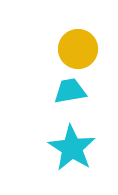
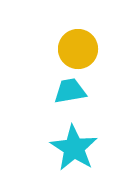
cyan star: moved 2 px right
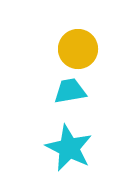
cyan star: moved 5 px left; rotated 6 degrees counterclockwise
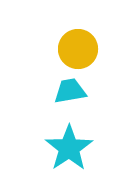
cyan star: rotated 12 degrees clockwise
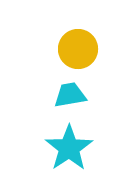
cyan trapezoid: moved 4 px down
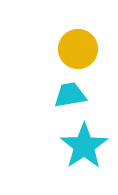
cyan star: moved 15 px right, 2 px up
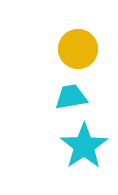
cyan trapezoid: moved 1 px right, 2 px down
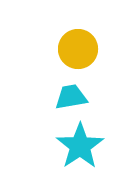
cyan star: moved 4 px left
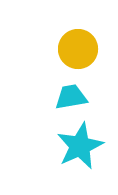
cyan star: rotated 9 degrees clockwise
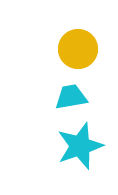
cyan star: rotated 6 degrees clockwise
